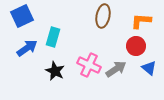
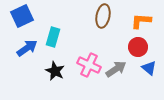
red circle: moved 2 px right, 1 px down
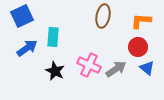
cyan rectangle: rotated 12 degrees counterclockwise
blue triangle: moved 2 px left
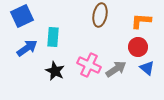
brown ellipse: moved 3 px left, 1 px up
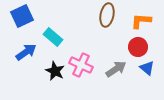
brown ellipse: moved 7 px right
cyan rectangle: rotated 54 degrees counterclockwise
blue arrow: moved 1 px left, 4 px down
pink cross: moved 8 px left
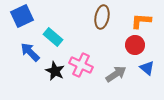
brown ellipse: moved 5 px left, 2 px down
red circle: moved 3 px left, 2 px up
blue arrow: moved 4 px right; rotated 100 degrees counterclockwise
gray arrow: moved 5 px down
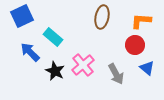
pink cross: moved 2 px right; rotated 25 degrees clockwise
gray arrow: rotated 95 degrees clockwise
